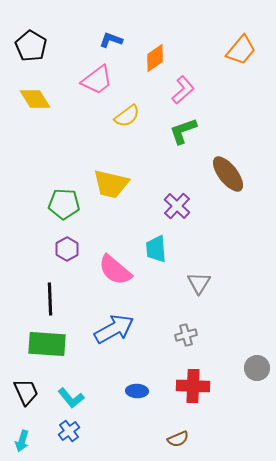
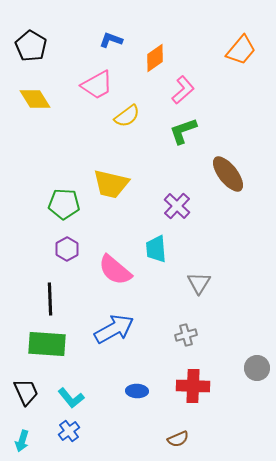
pink trapezoid: moved 5 px down; rotated 8 degrees clockwise
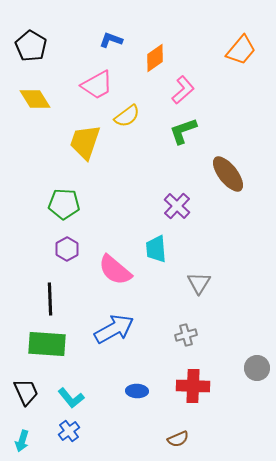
yellow trapezoid: moved 26 px left, 42 px up; rotated 96 degrees clockwise
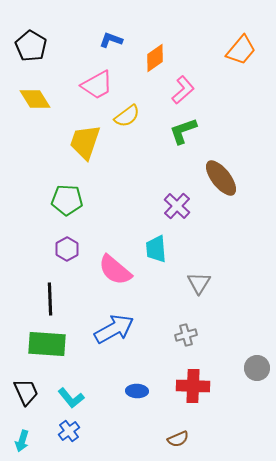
brown ellipse: moved 7 px left, 4 px down
green pentagon: moved 3 px right, 4 px up
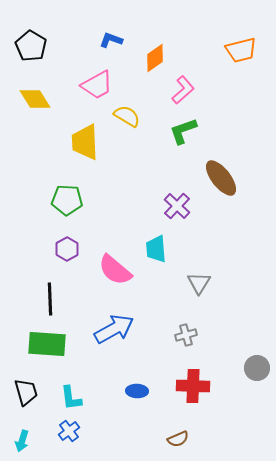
orange trapezoid: rotated 36 degrees clockwise
yellow semicircle: rotated 112 degrees counterclockwise
yellow trapezoid: rotated 21 degrees counterclockwise
black trapezoid: rotated 8 degrees clockwise
cyan L-shape: rotated 32 degrees clockwise
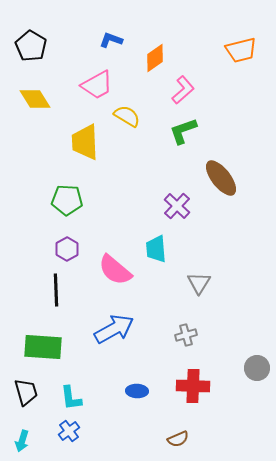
black line: moved 6 px right, 9 px up
green rectangle: moved 4 px left, 3 px down
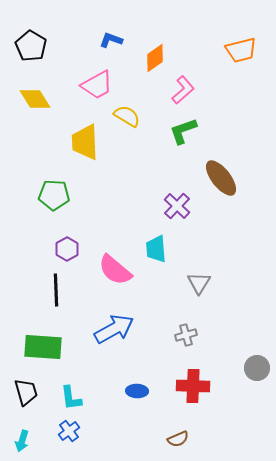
green pentagon: moved 13 px left, 5 px up
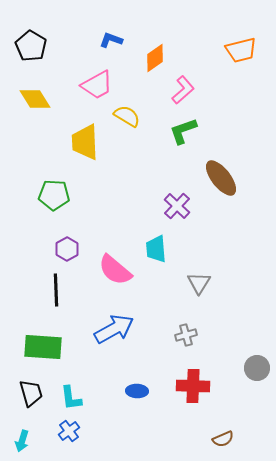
black trapezoid: moved 5 px right, 1 px down
brown semicircle: moved 45 px right
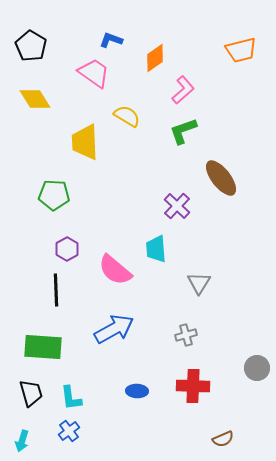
pink trapezoid: moved 3 px left, 12 px up; rotated 116 degrees counterclockwise
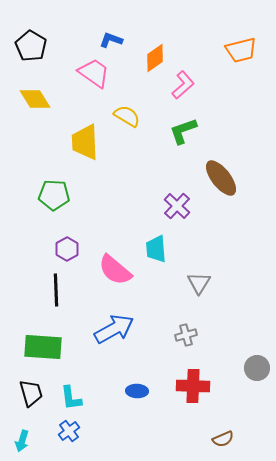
pink L-shape: moved 5 px up
